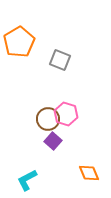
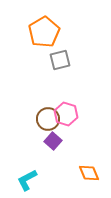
orange pentagon: moved 25 px right, 10 px up
gray square: rotated 35 degrees counterclockwise
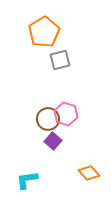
orange diamond: rotated 20 degrees counterclockwise
cyan L-shape: rotated 20 degrees clockwise
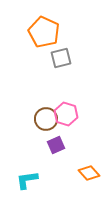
orange pentagon: rotated 16 degrees counterclockwise
gray square: moved 1 px right, 2 px up
brown circle: moved 2 px left
purple square: moved 3 px right, 4 px down; rotated 24 degrees clockwise
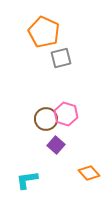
purple square: rotated 24 degrees counterclockwise
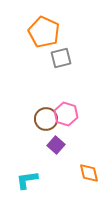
orange diamond: rotated 30 degrees clockwise
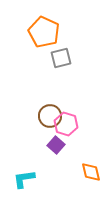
pink hexagon: moved 10 px down
brown circle: moved 4 px right, 3 px up
orange diamond: moved 2 px right, 1 px up
cyan L-shape: moved 3 px left, 1 px up
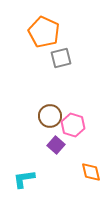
pink hexagon: moved 7 px right, 1 px down
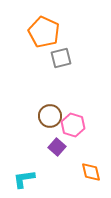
purple square: moved 1 px right, 2 px down
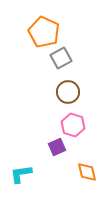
gray square: rotated 15 degrees counterclockwise
brown circle: moved 18 px right, 24 px up
purple square: rotated 24 degrees clockwise
orange diamond: moved 4 px left
cyan L-shape: moved 3 px left, 5 px up
